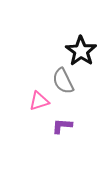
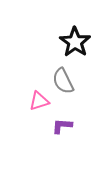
black star: moved 6 px left, 9 px up
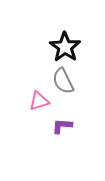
black star: moved 10 px left, 5 px down
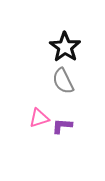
pink triangle: moved 17 px down
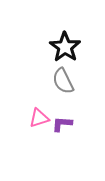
purple L-shape: moved 2 px up
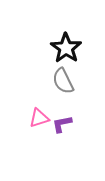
black star: moved 1 px right, 1 px down
purple L-shape: rotated 15 degrees counterclockwise
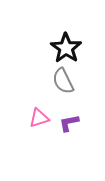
purple L-shape: moved 7 px right, 1 px up
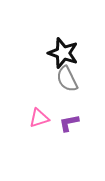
black star: moved 3 px left, 5 px down; rotated 16 degrees counterclockwise
gray semicircle: moved 4 px right, 2 px up
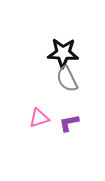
black star: rotated 16 degrees counterclockwise
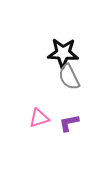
gray semicircle: moved 2 px right, 2 px up
